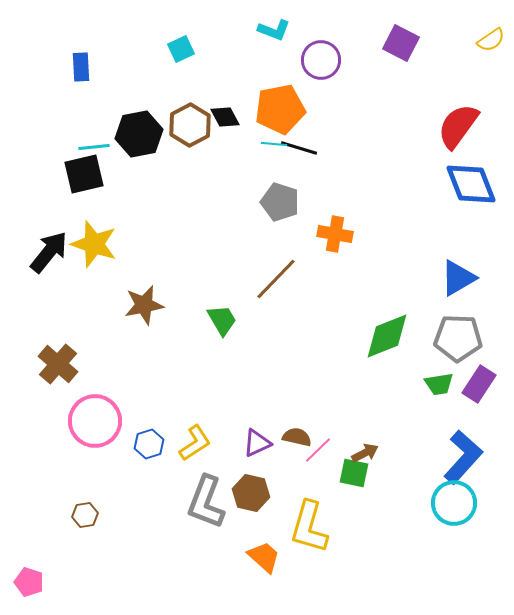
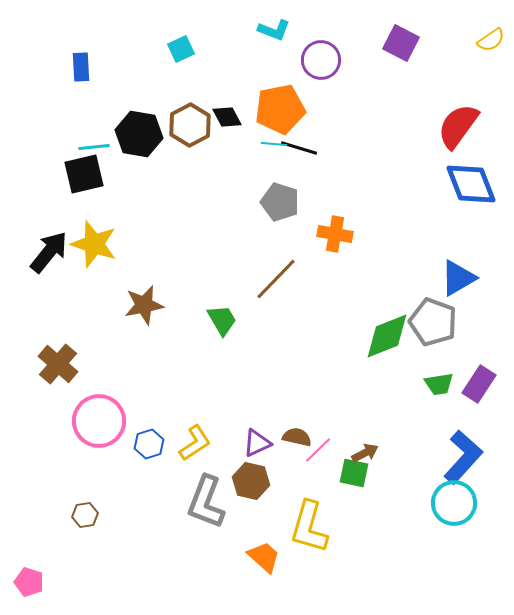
black diamond at (225, 117): moved 2 px right
black hexagon at (139, 134): rotated 21 degrees clockwise
gray pentagon at (458, 338): moved 25 px left, 16 px up; rotated 18 degrees clockwise
pink circle at (95, 421): moved 4 px right
brown hexagon at (251, 493): moved 12 px up
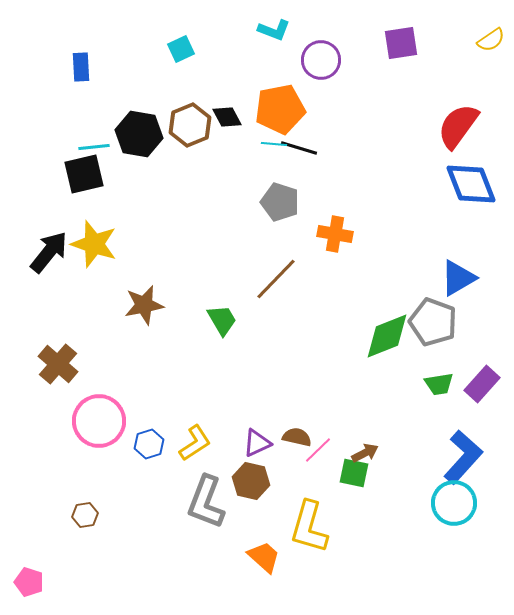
purple square at (401, 43): rotated 36 degrees counterclockwise
brown hexagon at (190, 125): rotated 6 degrees clockwise
purple rectangle at (479, 384): moved 3 px right; rotated 9 degrees clockwise
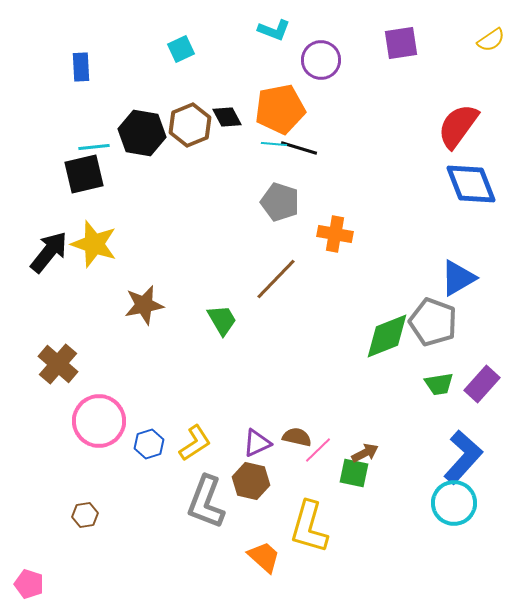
black hexagon at (139, 134): moved 3 px right, 1 px up
pink pentagon at (29, 582): moved 2 px down
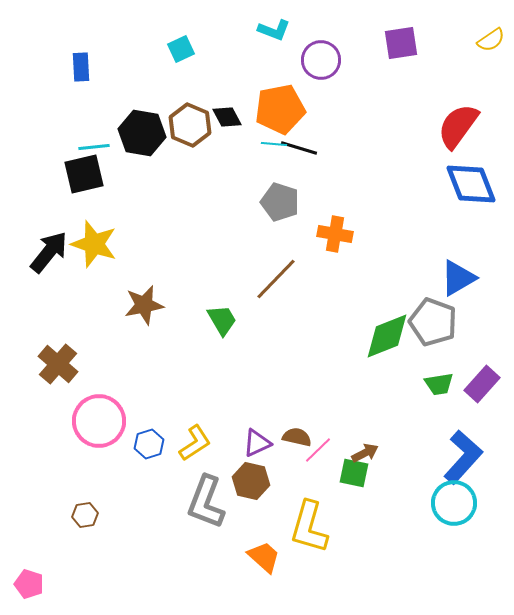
brown hexagon at (190, 125): rotated 15 degrees counterclockwise
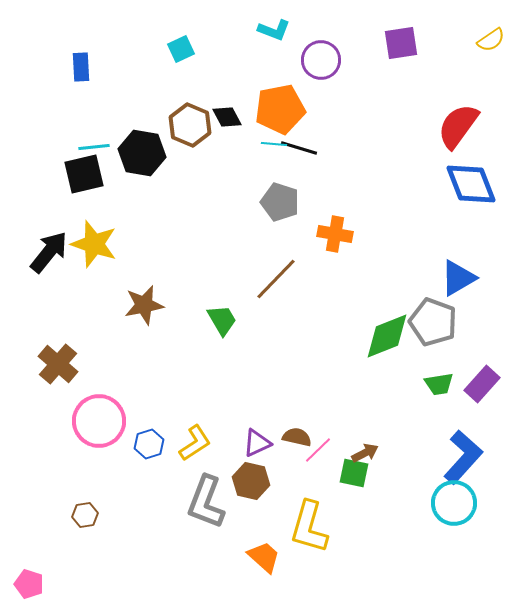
black hexagon at (142, 133): moved 20 px down
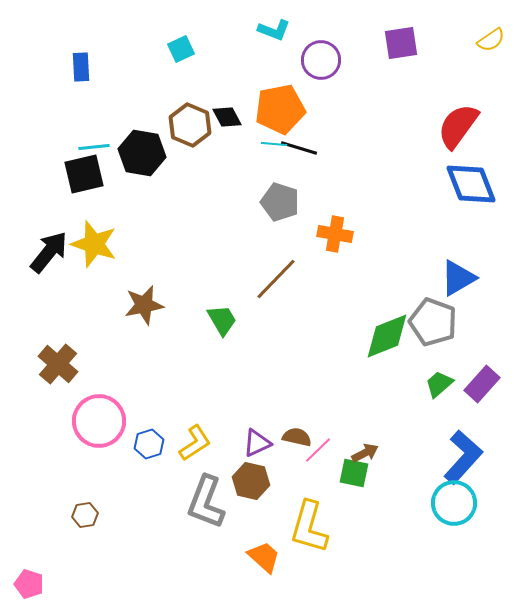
green trapezoid at (439, 384): rotated 148 degrees clockwise
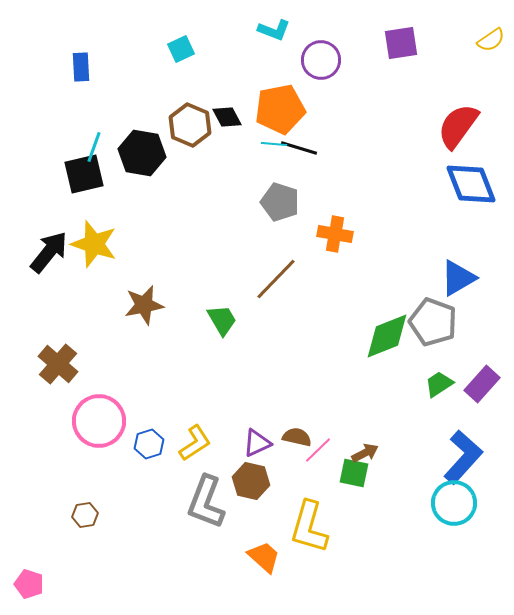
cyan line at (94, 147): rotated 64 degrees counterclockwise
green trapezoid at (439, 384): rotated 8 degrees clockwise
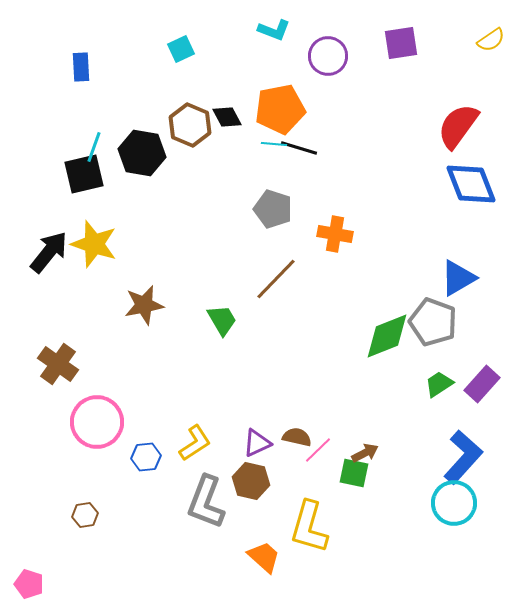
purple circle at (321, 60): moved 7 px right, 4 px up
gray pentagon at (280, 202): moved 7 px left, 7 px down
brown cross at (58, 364): rotated 6 degrees counterclockwise
pink circle at (99, 421): moved 2 px left, 1 px down
blue hexagon at (149, 444): moved 3 px left, 13 px down; rotated 12 degrees clockwise
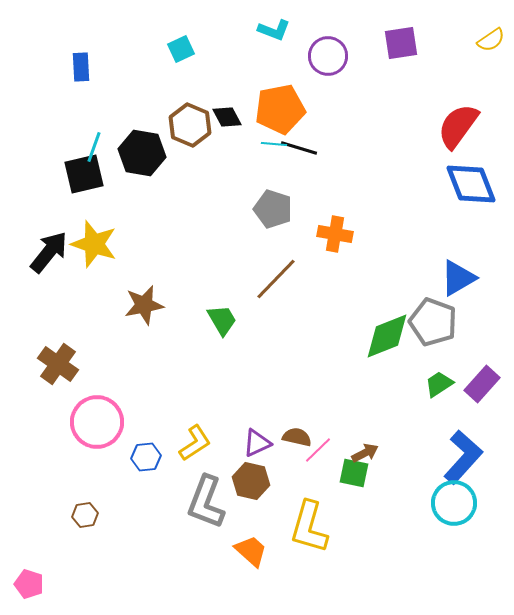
orange trapezoid at (264, 557): moved 13 px left, 6 px up
